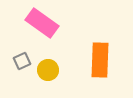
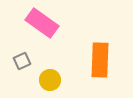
yellow circle: moved 2 px right, 10 px down
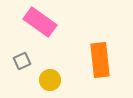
pink rectangle: moved 2 px left, 1 px up
orange rectangle: rotated 8 degrees counterclockwise
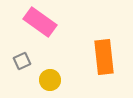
orange rectangle: moved 4 px right, 3 px up
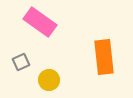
gray square: moved 1 px left, 1 px down
yellow circle: moved 1 px left
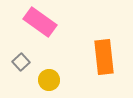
gray square: rotated 18 degrees counterclockwise
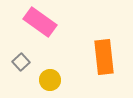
yellow circle: moved 1 px right
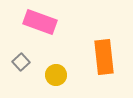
pink rectangle: rotated 16 degrees counterclockwise
yellow circle: moved 6 px right, 5 px up
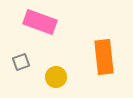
gray square: rotated 24 degrees clockwise
yellow circle: moved 2 px down
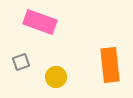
orange rectangle: moved 6 px right, 8 px down
